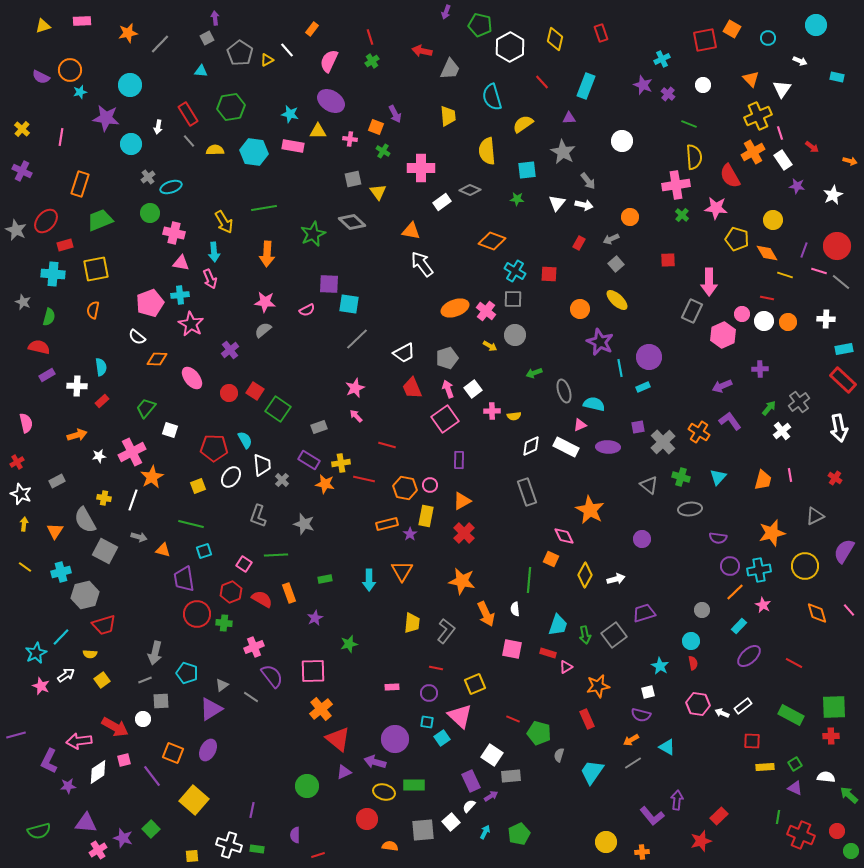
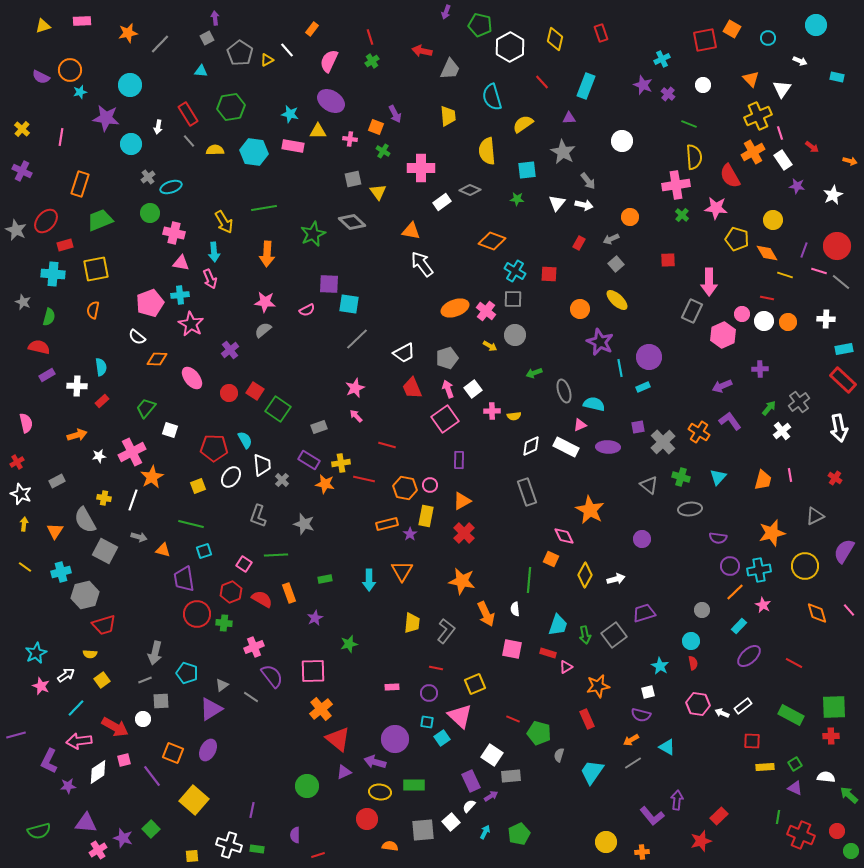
cyan line at (61, 637): moved 15 px right, 71 px down
yellow ellipse at (384, 792): moved 4 px left; rotated 10 degrees counterclockwise
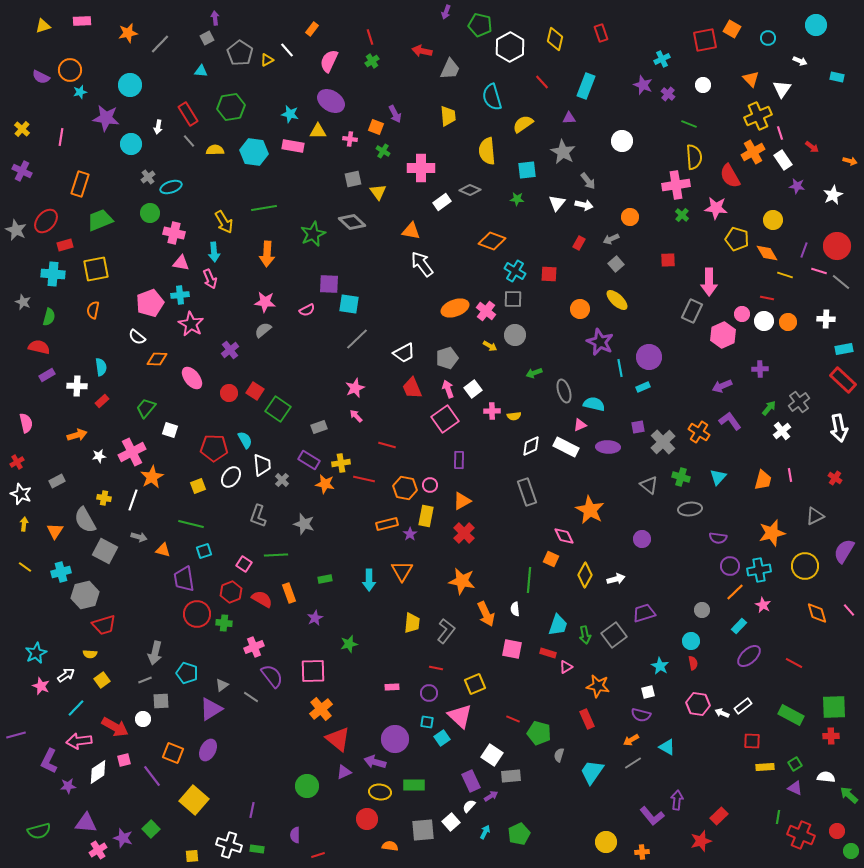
orange star at (598, 686): rotated 20 degrees clockwise
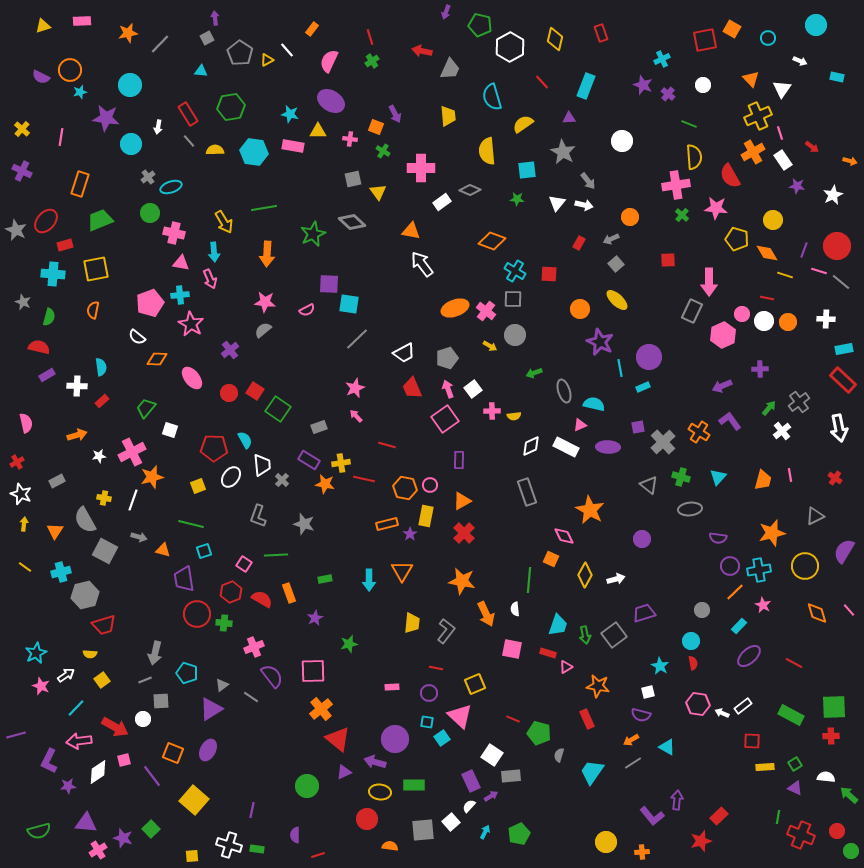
orange star at (152, 477): rotated 15 degrees clockwise
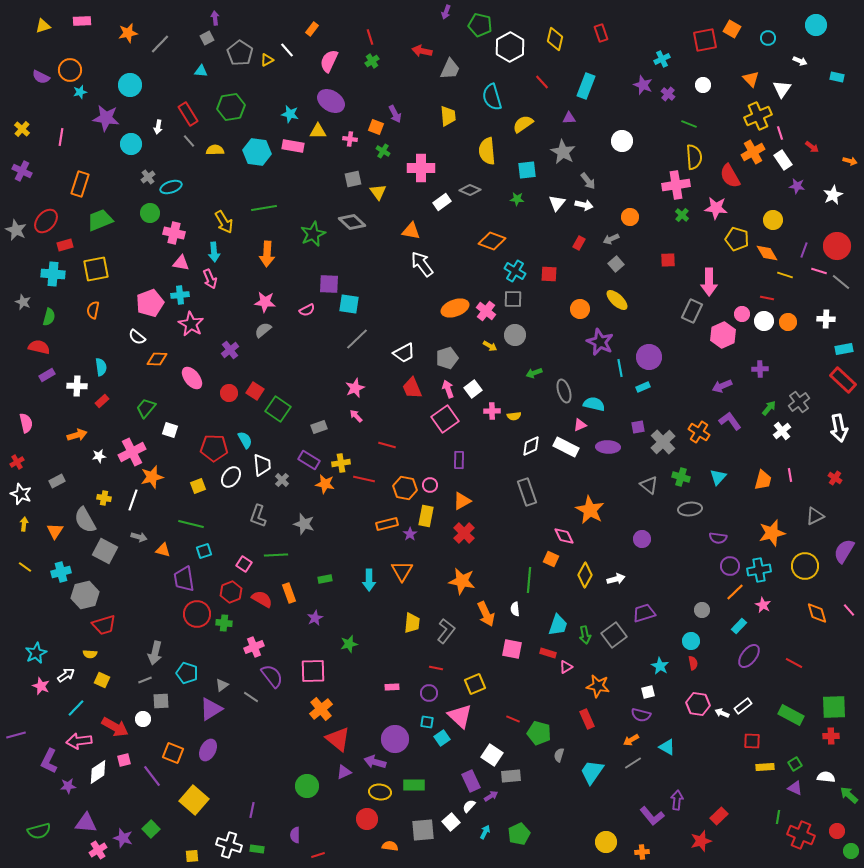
cyan hexagon at (254, 152): moved 3 px right
purple ellipse at (749, 656): rotated 10 degrees counterclockwise
yellow square at (102, 680): rotated 28 degrees counterclockwise
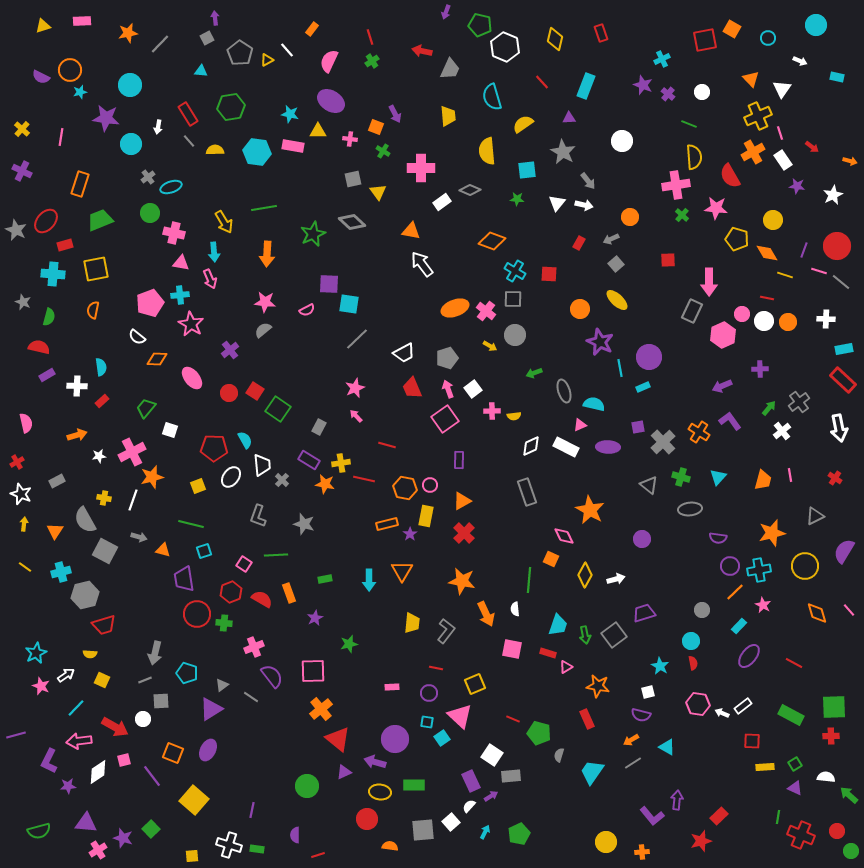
white hexagon at (510, 47): moved 5 px left; rotated 8 degrees counterclockwise
white circle at (703, 85): moved 1 px left, 7 px down
gray rectangle at (319, 427): rotated 42 degrees counterclockwise
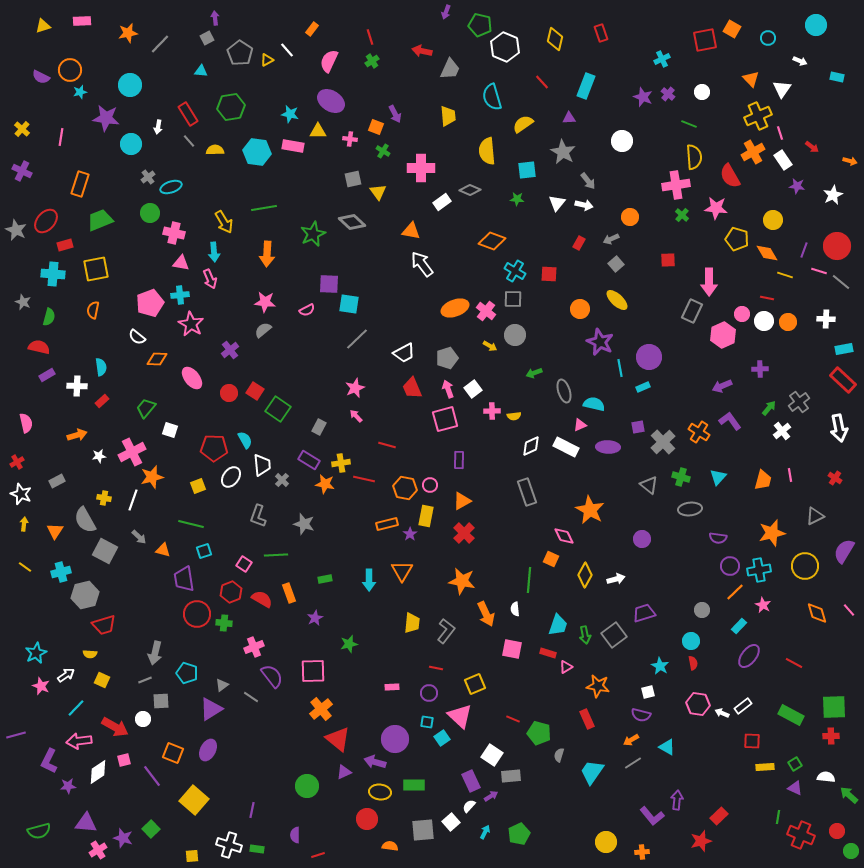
purple star at (643, 85): moved 12 px down
pink square at (445, 419): rotated 20 degrees clockwise
gray arrow at (139, 537): rotated 28 degrees clockwise
